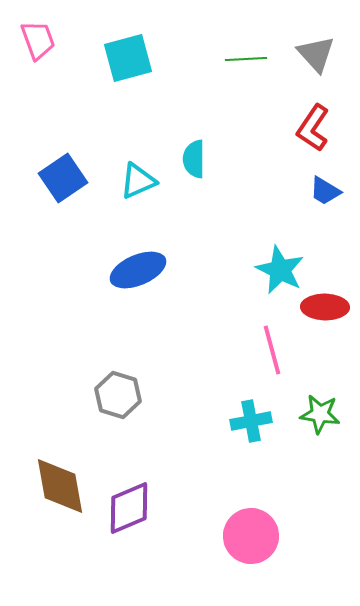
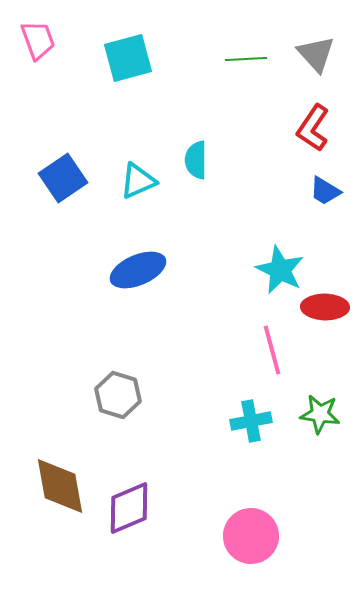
cyan semicircle: moved 2 px right, 1 px down
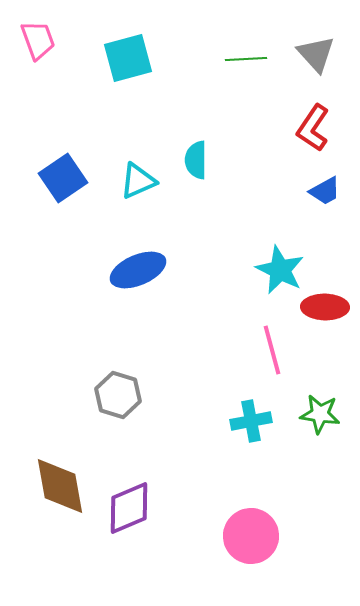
blue trapezoid: rotated 60 degrees counterclockwise
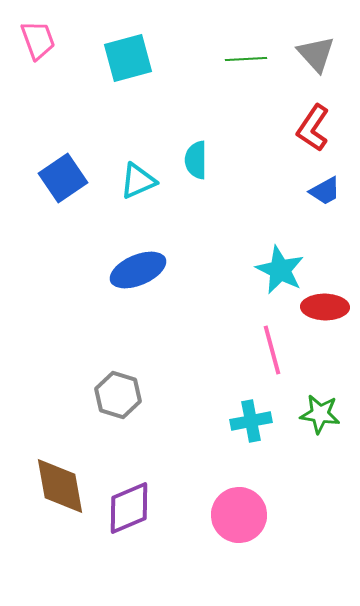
pink circle: moved 12 px left, 21 px up
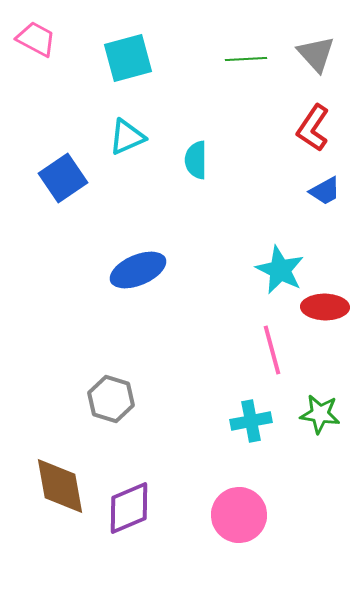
pink trapezoid: moved 2 px left, 1 px up; rotated 42 degrees counterclockwise
cyan triangle: moved 11 px left, 44 px up
gray hexagon: moved 7 px left, 4 px down
